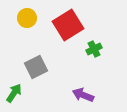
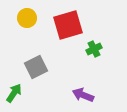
red square: rotated 16 degrees clockwise
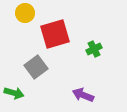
yellow circle: moved 2 px left, 5 px up
red square: moved 13 px left, 9 px down
gray square: rotated 10 degrees counterclockwise
green arrow: rotated 72 degrees clockwise
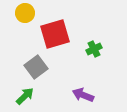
green arrow: moved 11 px right, 3 px down; rotated 60 degrees counterclockwise
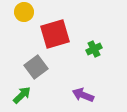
yellow circle: moved 1 px left, 1 px up
green arrow: moved 3 px left, 1 px up
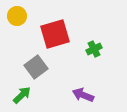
yellow circle: moved 7 px left, 4 px down
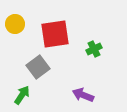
yellow circle: moved 2 px left, 8 px down
red square: rotated 8 degrees clockwise
gray square: moved 2 px right
green arrow: rotated 12 degrees counterclockwise
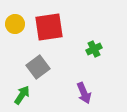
red square: moved 6 px left, 7 px up
purple arrow: moved 1 px right, 2 px up; rotated 135 degrees counterclockwise
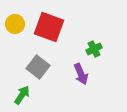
red square: rotated 28 degrees clockwise
gray square: rotated 15 degrees counterclockwise
purple arrow: moved 3 px left, 19 px up
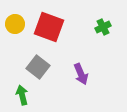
green cross: moved 9 px right, 22 px up
green arrow: rotated 48 degrees counterclockwise
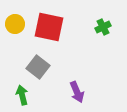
red square: rotated 8 degrees counterclockwise
purple arrow: moved 4 px left, 18 px down
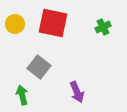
red square: moved 4 px right, 4 px up
gray square: moved 1 px right
